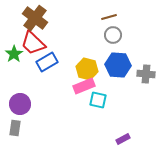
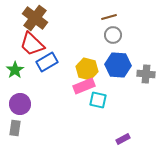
red trapezoid: moved 1 px left, 1 px down
green star: moved 1 px right, 16 px down
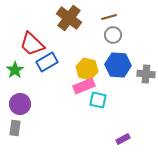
brown cross: moved 34 px right
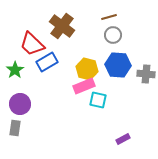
brown cross: moved 7 px left, 8 px down
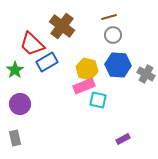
gray cross: rotated 24 degrees clockwise
gray rectangle: moved 10 px down; rotated 21 degrees counterclockwise
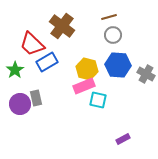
gray rectangle: moved 21 px right, 40 px up
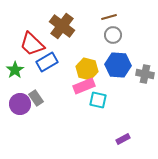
gray cross: moved 1 px left; rotated 18 degrees counterclockwise
gray rectangle: rotated 21 degrees counterclockwise
